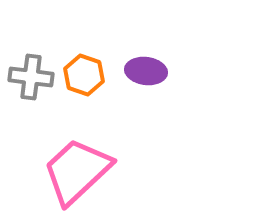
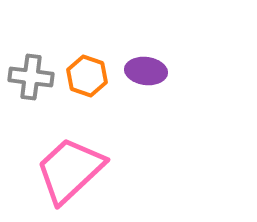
orange hexagon: moved 3 px right, 1 px down
pink trapezoid: moved 7 px left, 1 px up
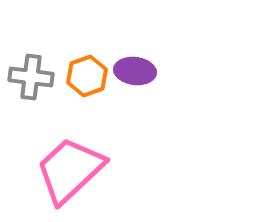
purple ellipse: moved 11 px left
orange hexagon: rotated 21 degrees clockwise
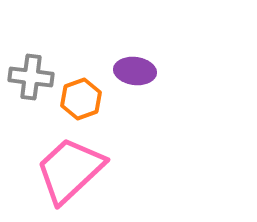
orange hexagon: moved 6 px left, 23 px down
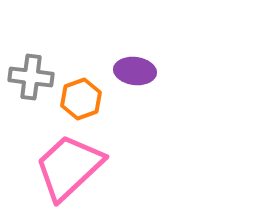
pink trapezoid: moved 1 px left, 3 px up
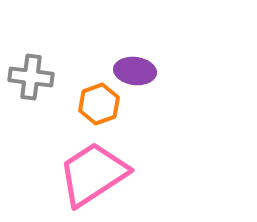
orange hexagon: moved 18 px right, 5 px down
pink trapezoid: moved 24 px right, 7 px down; rotated 10 degrees clockwise
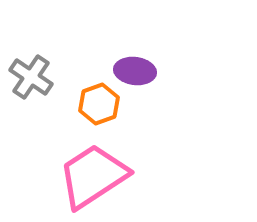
gray cross: rotated 27 degrees clockwise
pink trapezoid: moved 2 px down
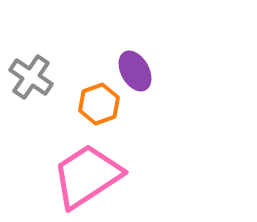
purple ellipse: rotated 54 degrees clockwise
pink trapezoid: moved 6 px left
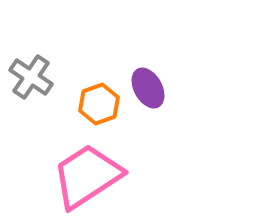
purple ellipse: moved 13 px right, 17 px down
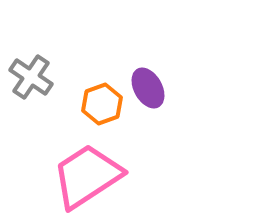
orange hexagon: moved 3 px right
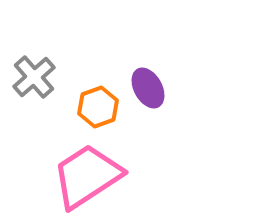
gray cross: moved 3 px right; rotated 15 degrees clockwise
orange hexagon: moved 4 px left, 3 px down
